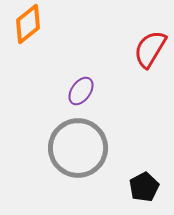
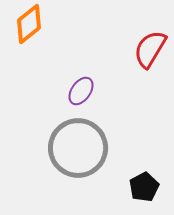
orange diamond: moved 1 px right
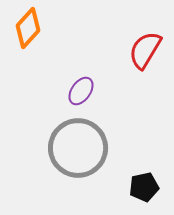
orange diamond: moved 1 px left, 4 px down; rotated 9 degrees counterclockwise
red semicircle: moved 5 px left, 1 px down
black pentagon: rotated 16 degrees clockwise
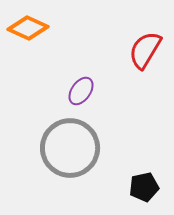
orange diamond: rotated 72 degrees clockwise
gray circle: moved 8 px left
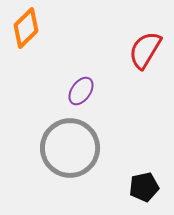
orange diamond: moved 2 px left; rotated 69 degrees counterclockwise
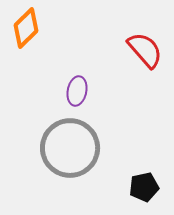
red semicircle: rotated 108 degrees clockwise
purple ellipse: moved 4 px left; rotated 24 degrees counterclockwise
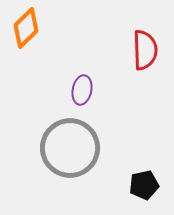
red semicircle: rotated 39 degrees clockwise
purple ellipse: moved 5 px right, 1 px up
black pentagon: moved 2 px up
